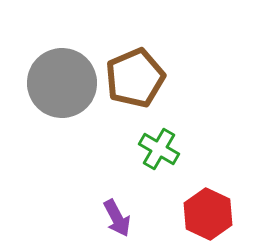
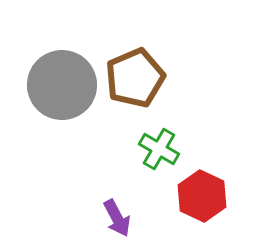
gray circle: moved 2 px down
red hexagon: moved 6 px left, 18 px up
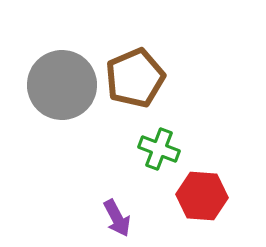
green cross: rotated 9 degrees counterclockwise
red hexagon: rotated 21 degrees counterclockwise
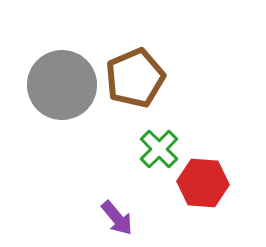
green cross: rotated 24 degrees clockwise
red hexagon: moved 1 px right, 13 px up
purple arrow: rotated 12 degrees counterclockwise
